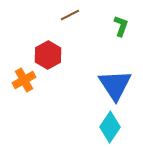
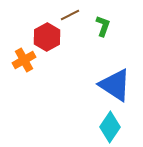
green L-shape: moved 18 px left
red hexagon: moved 1 px left, 18 px up
orange cross: moved 20 px up
blue triangle: rotated 24 degrees counterclockwise
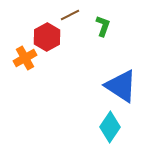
orange cross: moved 1 px right, 2 px up
blue triangle: moved 6 px right, 1 px down
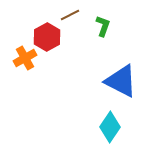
blue triangle: moved 5 px up; rotated 6 degrees counterclockwise
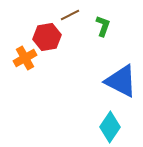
red hexagon: rotated 20 degrees clockwise
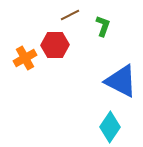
red hexagon: moved 8 px right, 8 px down; rotated 8 degrees clockwise
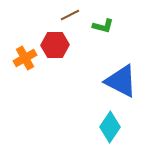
green L-shape: rotated 85 degrees clockwise
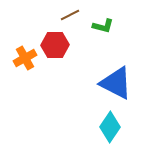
blue triangle: moved 5 px left, 2 px down
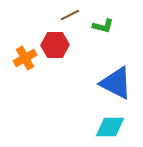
cyan diamond: rotated 56 degrees clockwise
